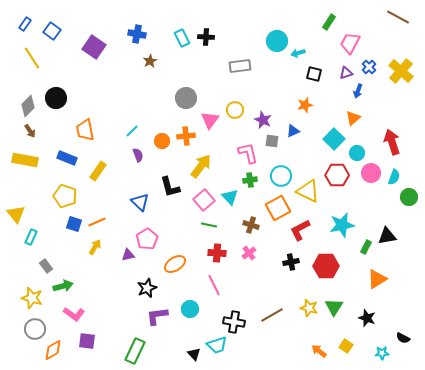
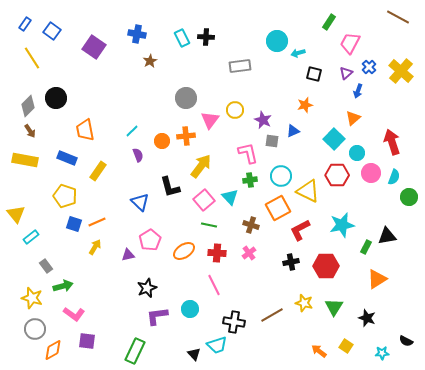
purple triangle at (346, 73): rotated 24 degrees counterclockwise
cyan rectangle at (31, 237): rotated 28 degrees clockwise
pink pentagon at (147, 239): moved 3 px right, 1 px down
orange ellipse at (175, 264): moved 9 px right, 13 px up
yellow star at (309, 308): moved 5 px left, 5 px up
black semicircle at (403, 338): moved 3 px right, 3 px down
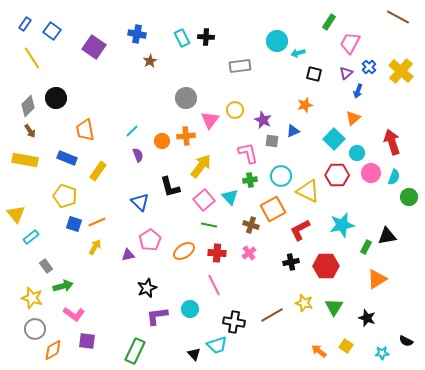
orange square at (278, 208): moved 5 px left, 1 px down
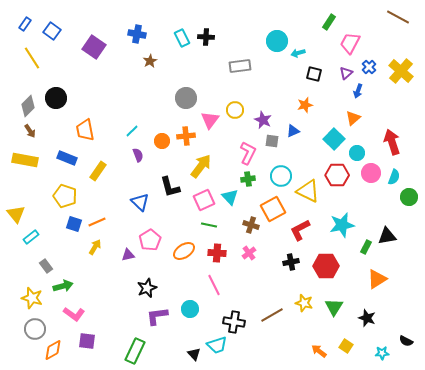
pink L-shape at (248, 153): rotated 40 degrees clockwise
green cross at (250, 180): moved 2 px left, 1 px up
pink square at (204, 200): rotated 15 degrees clockwise
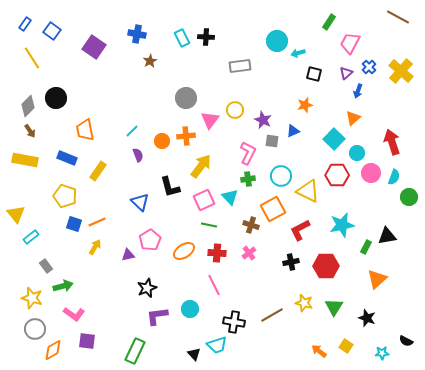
orange triangle at (377, 279): rotated 10 degrees counterclockwise
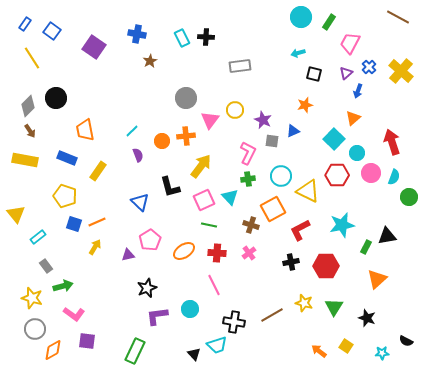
cyan circle at (277, 41): moved 24 px right, 24 px up
cyan rectangle at (31, 237): moved 7 px right
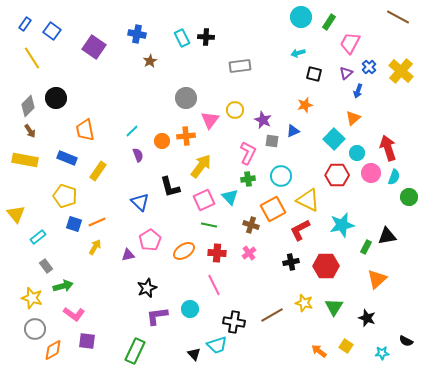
red arrow at (392, 142): moved 4 px left, 6 px down
yellow triangle at (308, 191): moved 9 px down
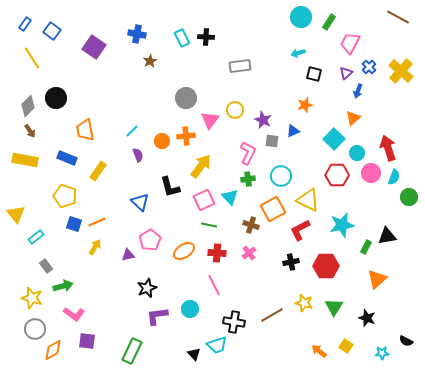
cyan rectangle at (38, 237): moved 2 px left
green rectangle at (135, 351): moved 3 px left
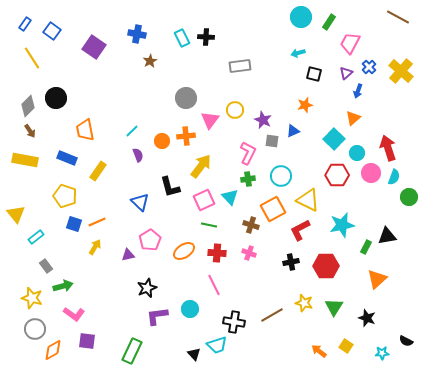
pink cross at (249, 253): rotated 32 degrees counterclockwise
